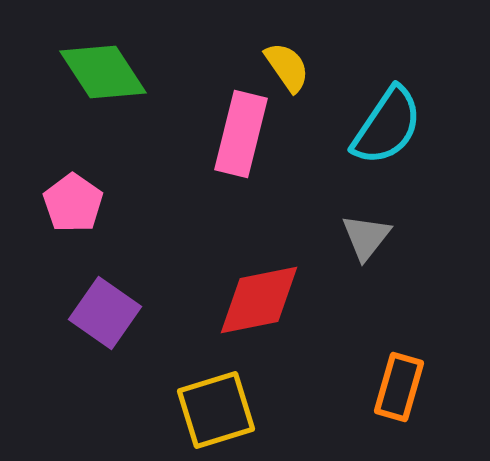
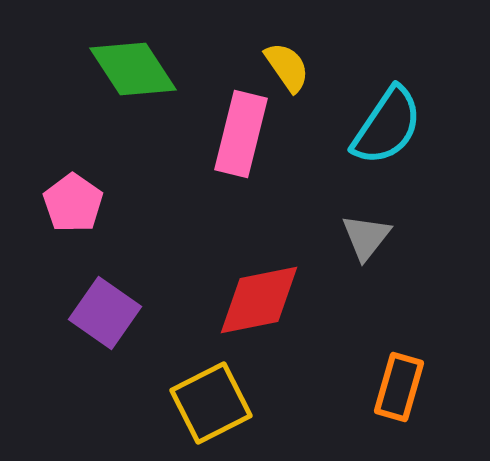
green diamond: moved 30 px right, 3 px up
yellow square: moved 5 px left, 7 px up; rotated 10 degrees counterclockwise
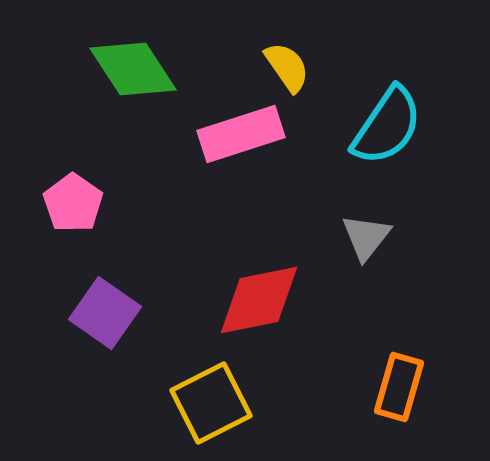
pink rectangle: rotated 58 degrees clockwise
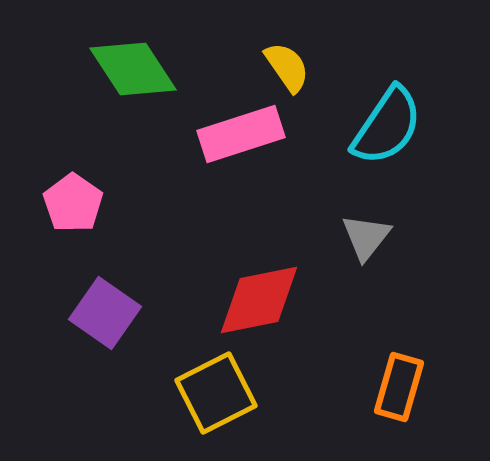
yellow square: moved 5 px right, 10 px up
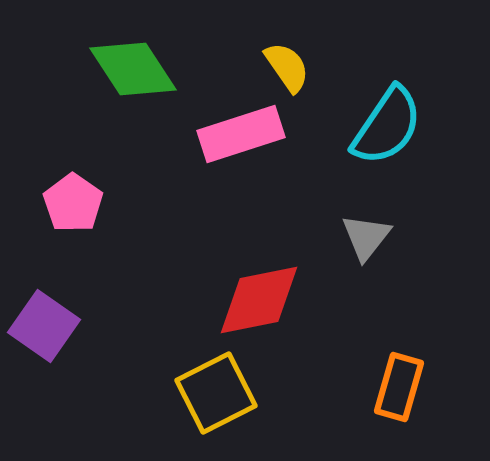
purple square: moved 61 px left, 13 px down
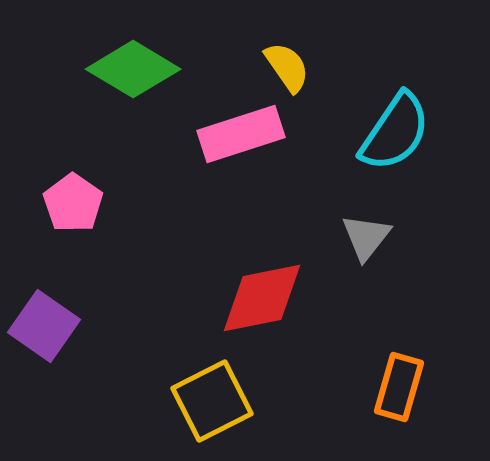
green diamond: rotated 26 degrees counterclockwise
cyan semicircle: moved 8 px right, 6 px down
red diamond: moved 3 px right, 2 px up
yellow square: moved 4 px left, 8 px down
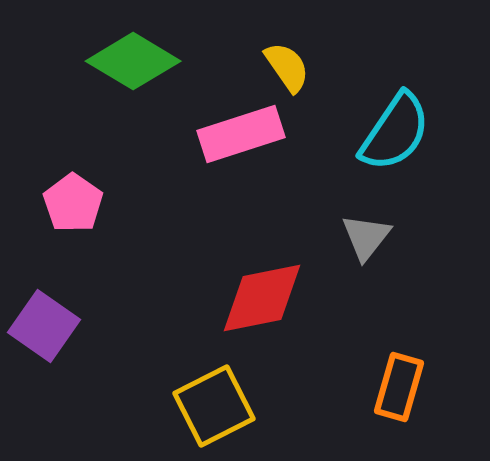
green diamond: moved 8 px up
yellow square: moved 2 px right, 5 px down
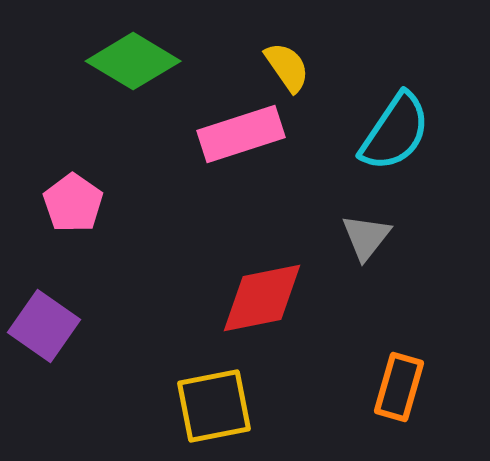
yellow square: rotated 16 degrees clockwise
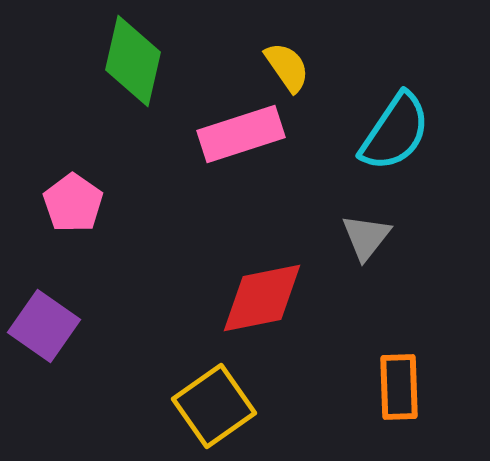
green diamond: rotated 72 degrees clockwise
orange rectangle: rotated 18 degrees counterclockwise
yellow square: rotated 24 degrees counterclockwise
